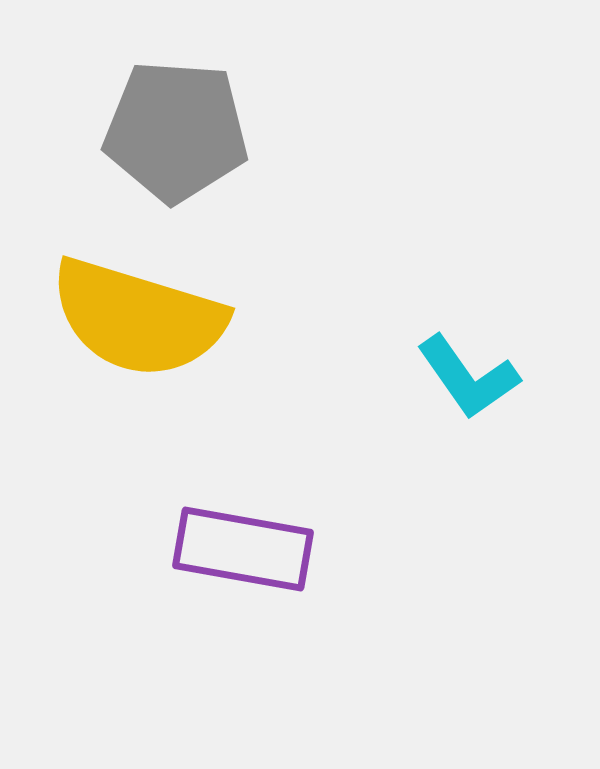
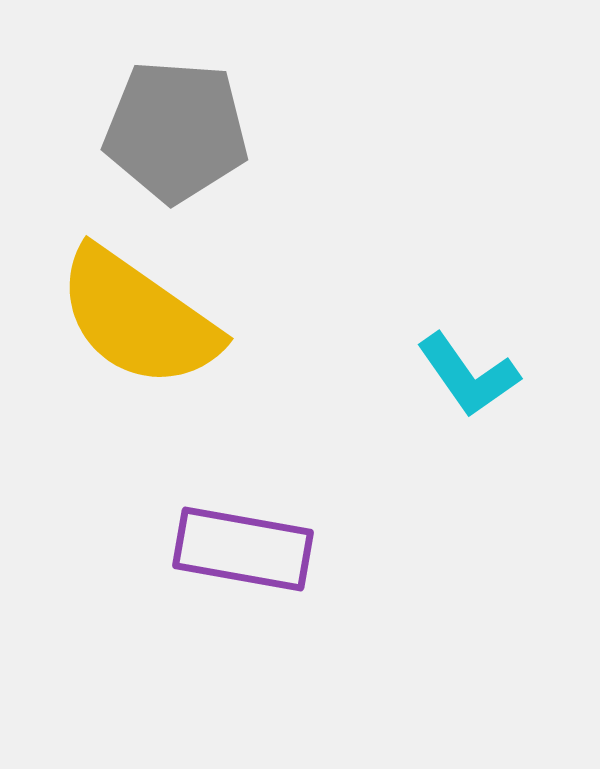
yellow semicircle: rotated 18 degrees clockwise
cyan L-shape: moved 2 px up
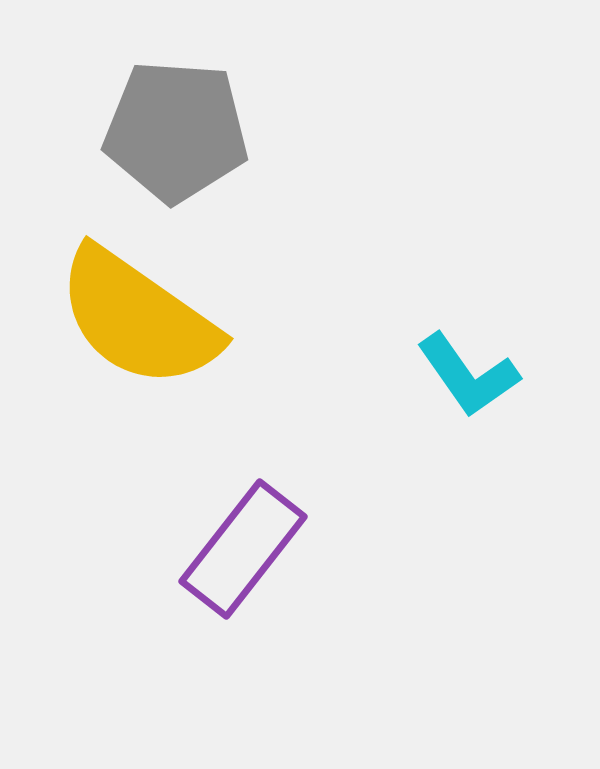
purple rectangle: rotated 62 degrees counterclockwise
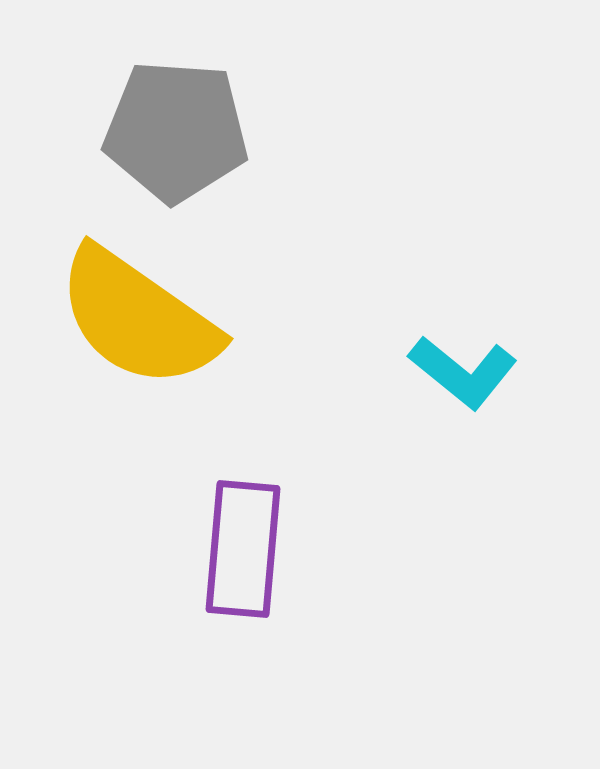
cyan L-shape: moved 5 px left, 3 px up; rotated 16 degrees counterclockwise
purple rectangle: rotated 33 degrees counterclockwise
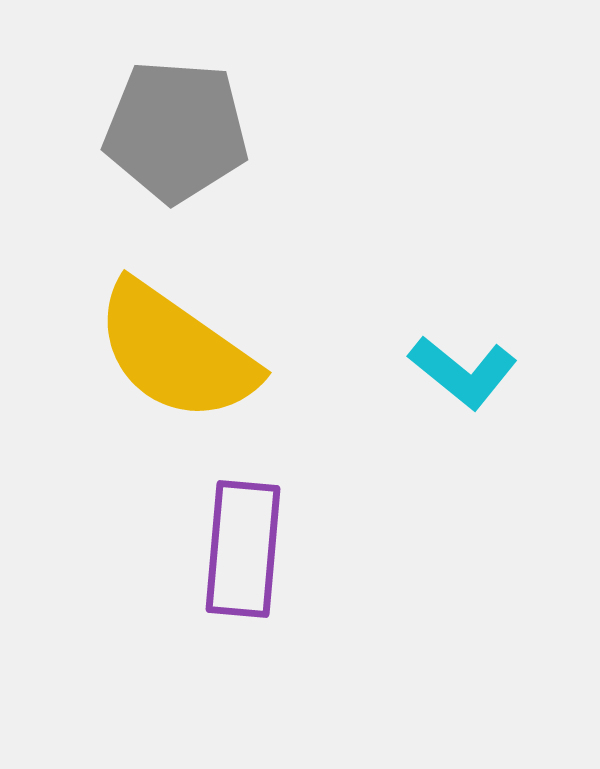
yellow semicircle: moved 38 px right, 34 px down
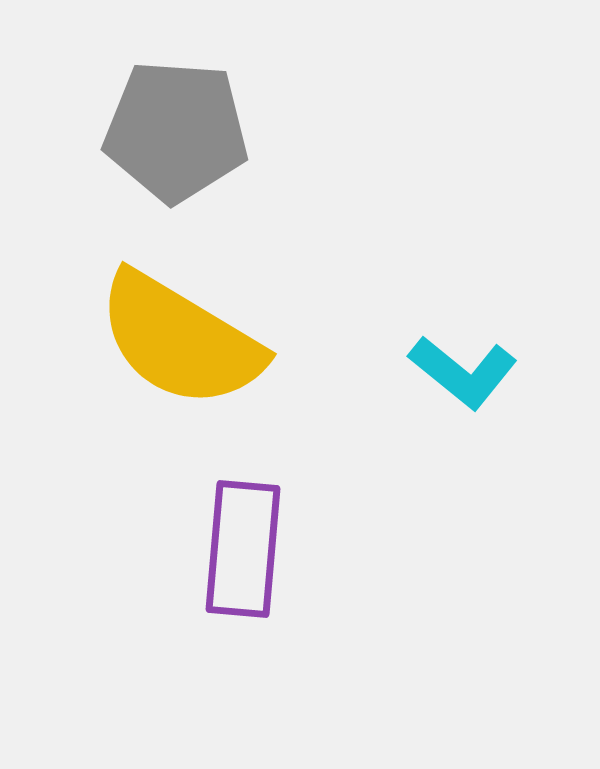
yellow semicircle: moved 4 px right, 12 px up; rotated 4 degrees counterclockwise
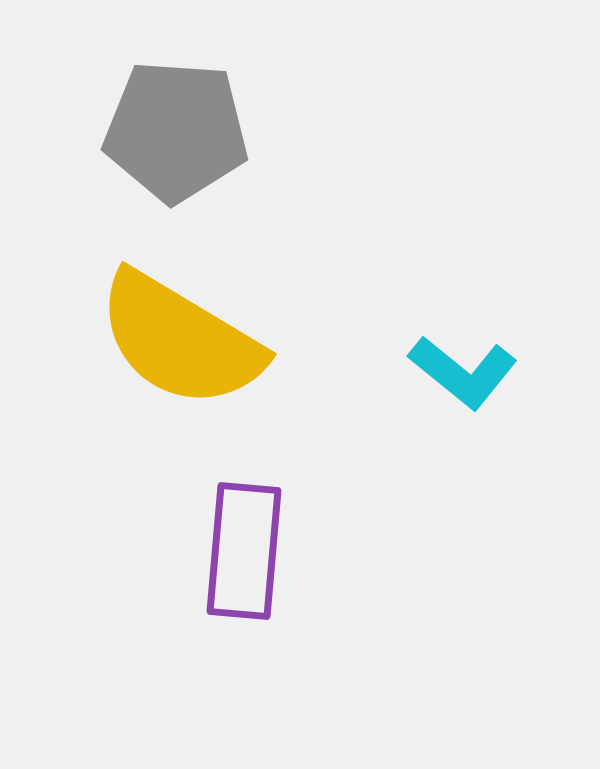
purple rectangle: moved 1 px right, 2 px down
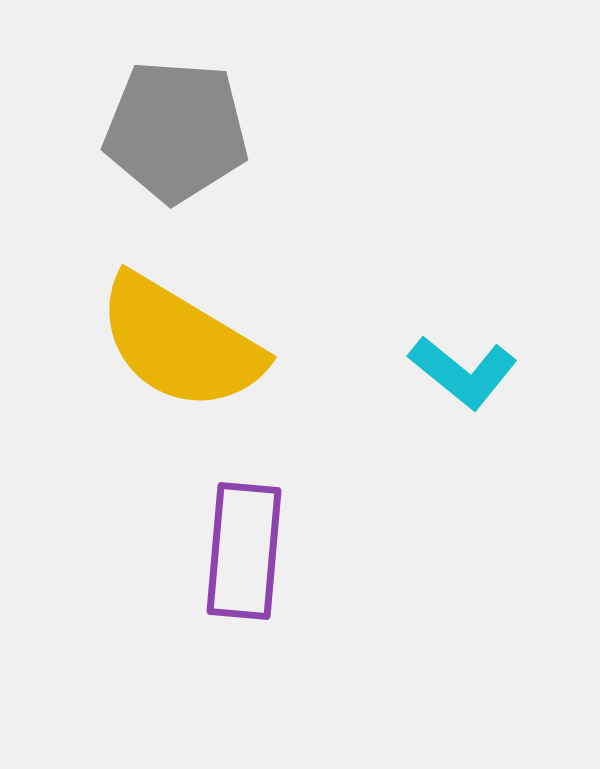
yellow semicircle: moved 3 px down
